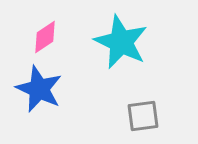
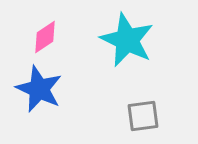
cyan star: moved 6 px right, 2 px up
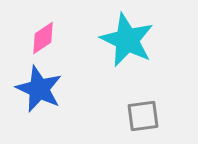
pink diamond: moved 2 px left, 1 px down
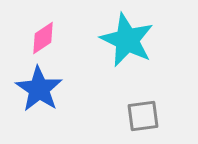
blue star: rotated 9 degrees clockwise
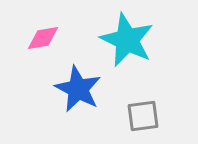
pink diamond: rotated 24 degrees clockwise
blue star: moved 39 px right; rotated 6 degrees counterclockwise
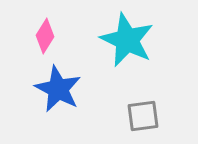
pink diamond: moved 2 px right, 2 px up; rotated 48 degrees counterclockwise
blue star: moved 20 px left
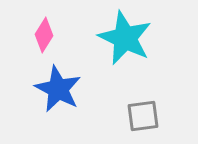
pink diamond: moved 1 px left, 1 px up
cyan star: moved 2 px left, 2 px up
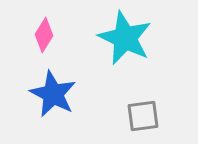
blue star: moved 5 px left, 5 px down
